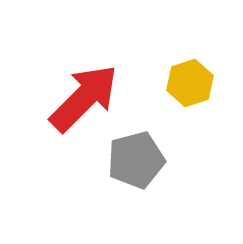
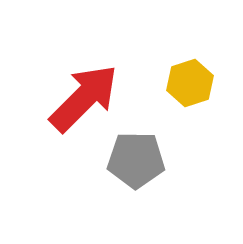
gray pentagon: rotated 16 degrees clockwise
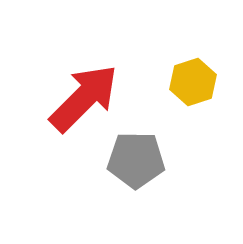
yellow hexagon: moved 3 px right, 1 px up
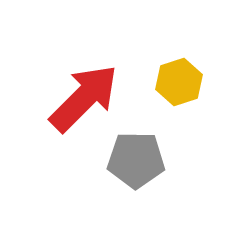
yellow hexagon: moved 14 px left
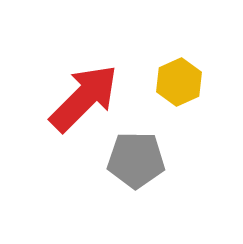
yellow hexagon: rotated 6 degrees counterclockwise
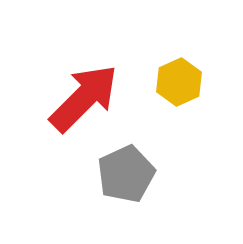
gray pentagon: moved 10 px left, 14 px down; rotated 26 degrees counterclockwise
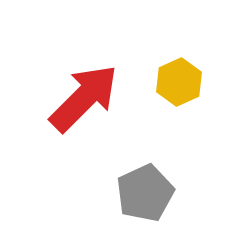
gray pentagon: moved 19 px right, 19 px down
